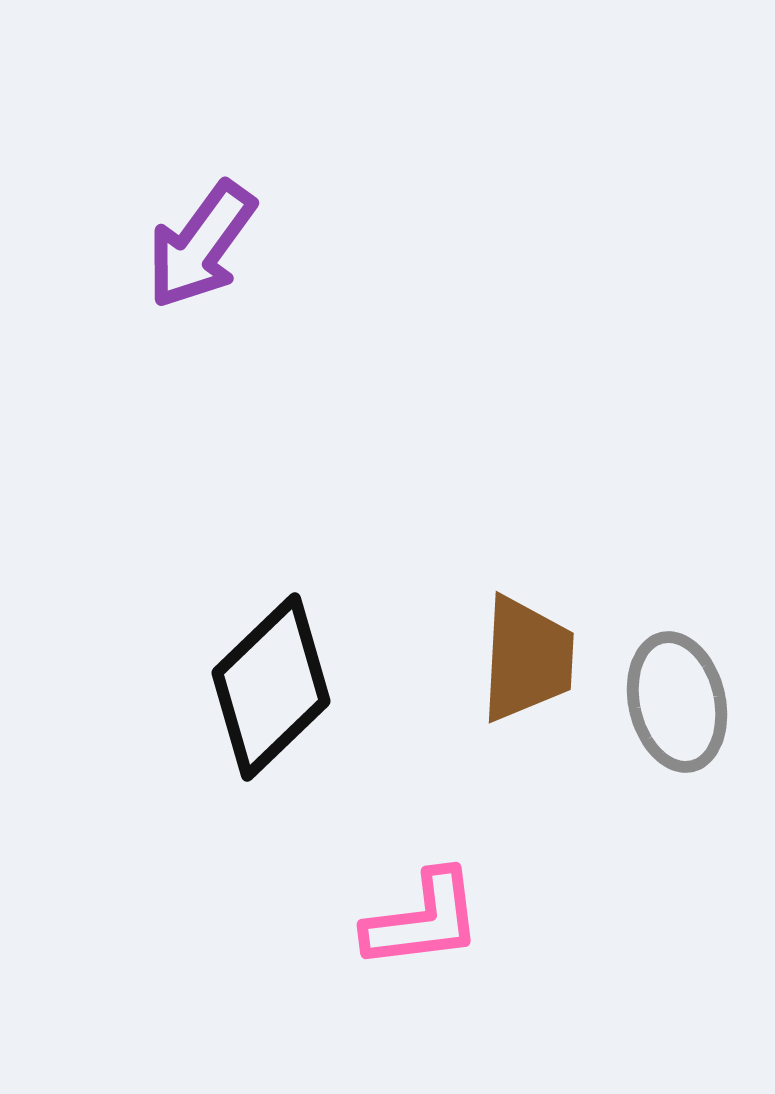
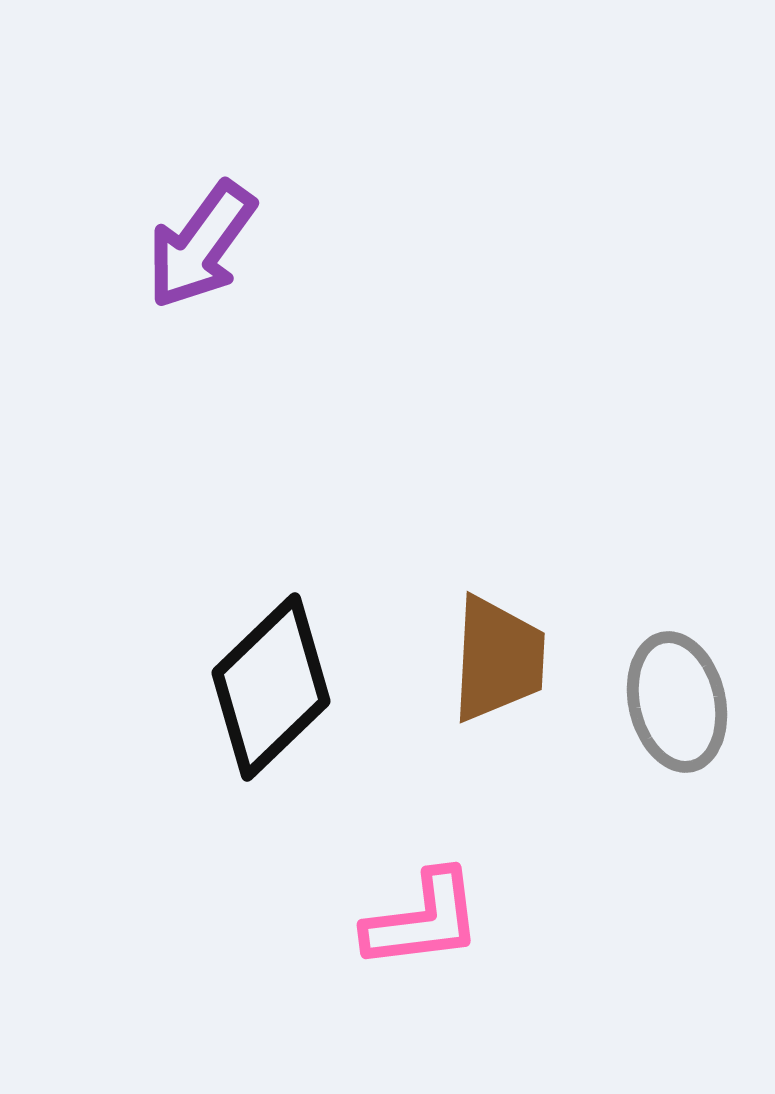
brown trapezoid: moved 29 px left
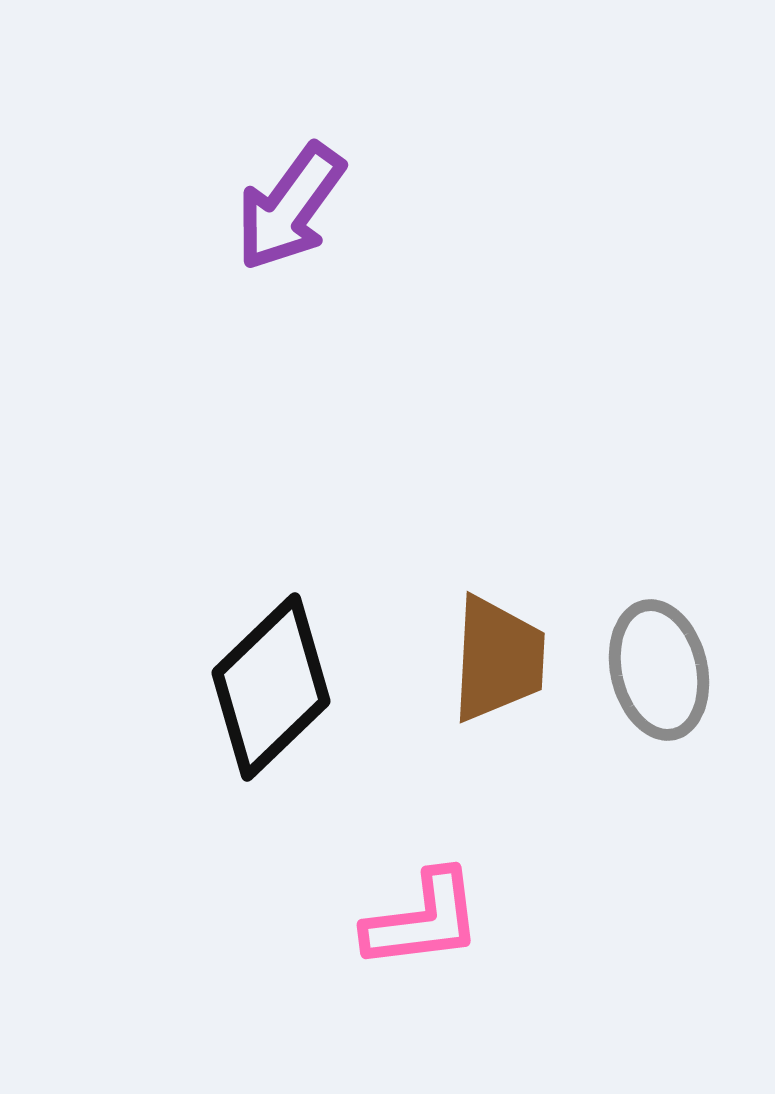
purple arrow: moved 89 px right, 38 px up
gray ellipse: moved 18 px left, 32 px up
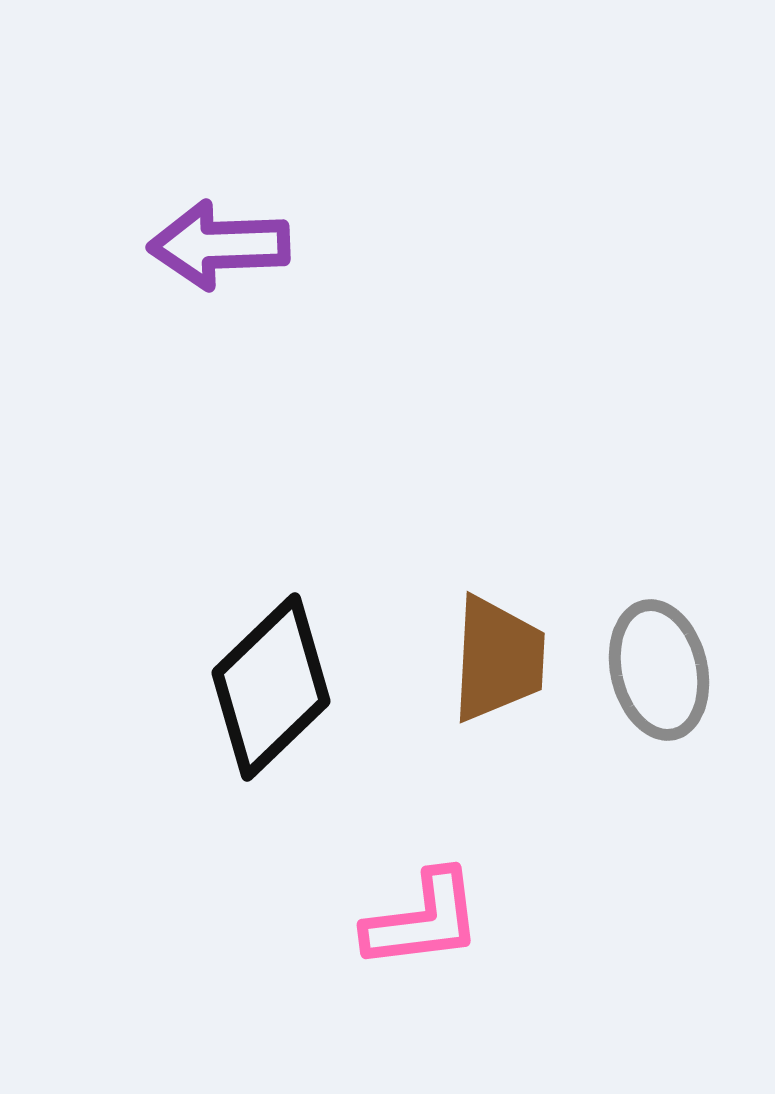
purple arrow: moved 71 px left, 38 px down; rotated 52 degrees clockwise
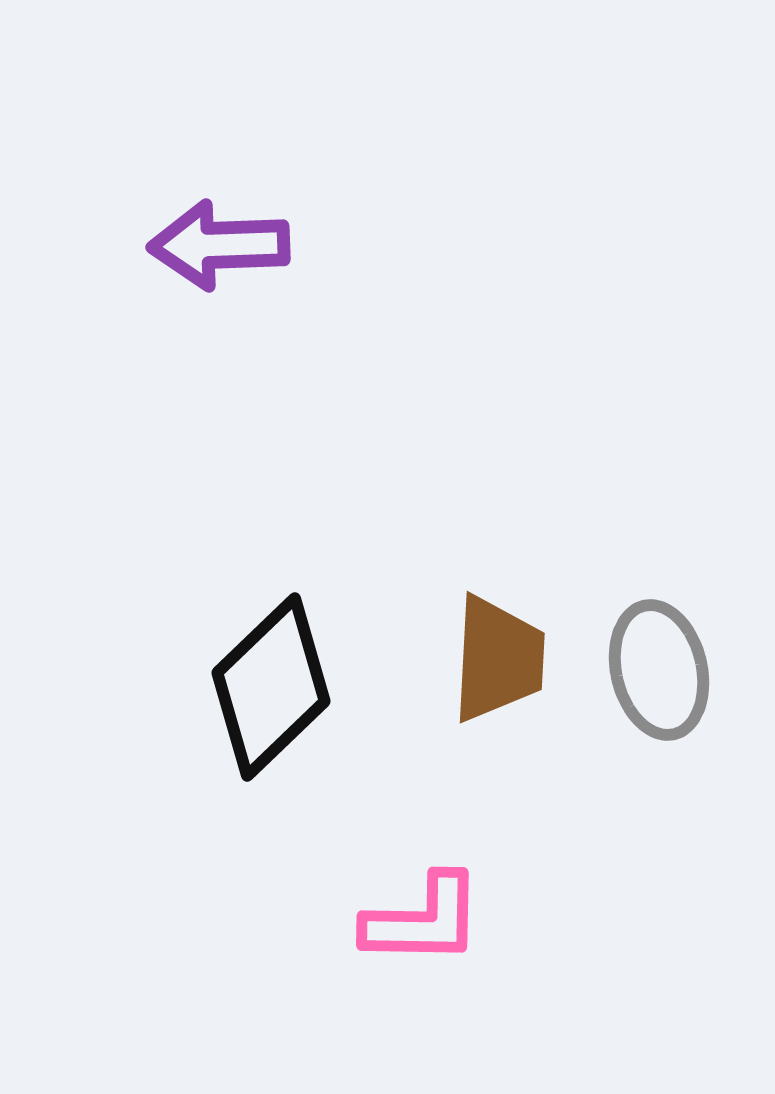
pink L-shape: rotated 8 degrees clockwise
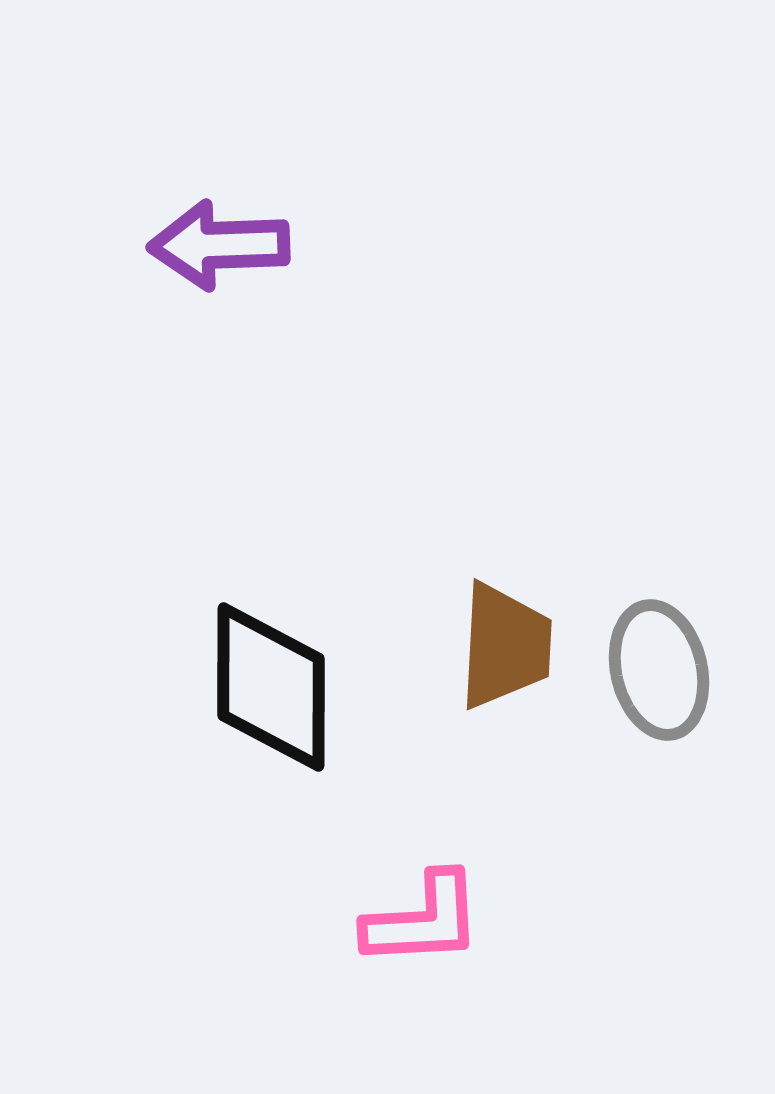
brown trapezoid: moved 7 px right, 13 px up
black diamond: rotated 46 degrees counterclockwise
pink L-shape: rotated 4 degrees counterclockwise
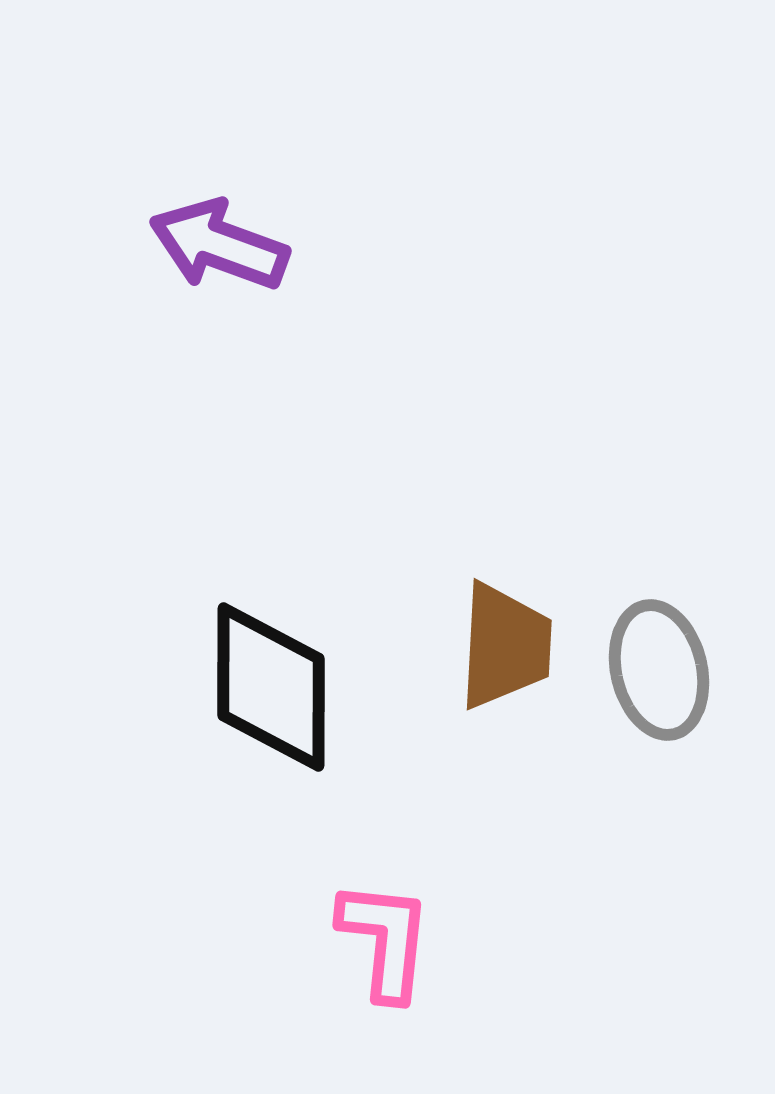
purple arrow: rotated 22 degrees clockwise
pink L-shape: moved 38 px left, 20 px down; rotated 81 degrees counterclockwise
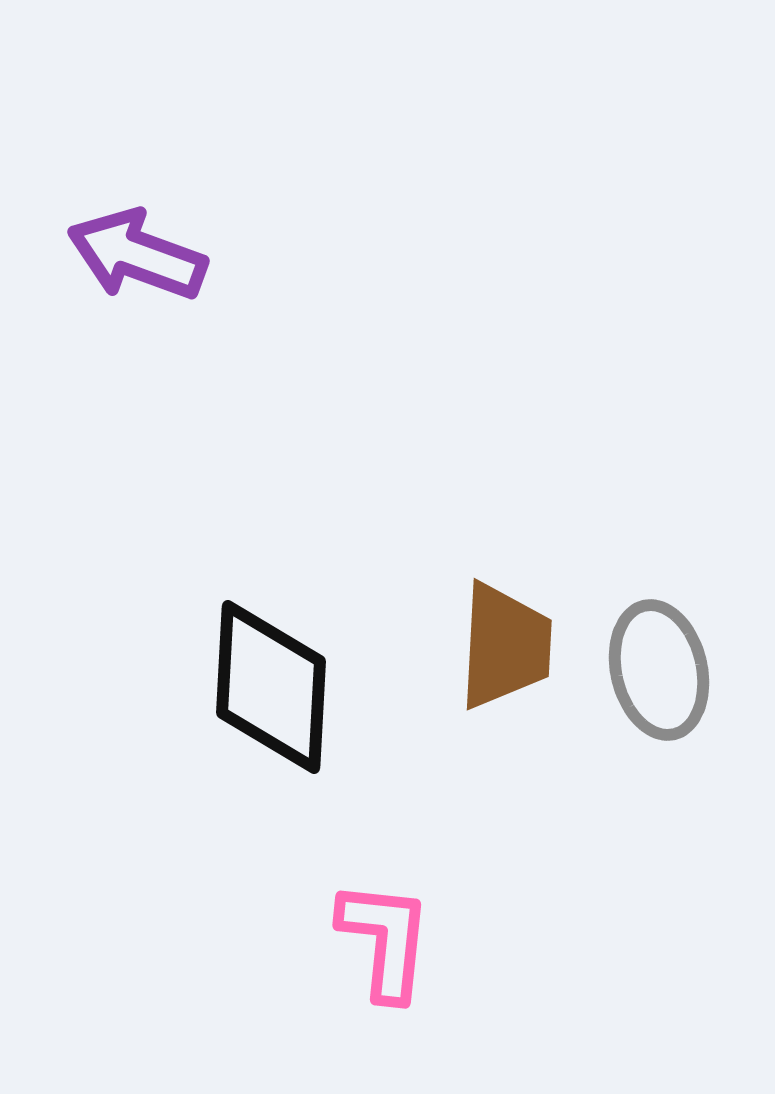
purple arrow: moved 82 px left, 10 px down
black diamond: rotated 3 degrees clockwise
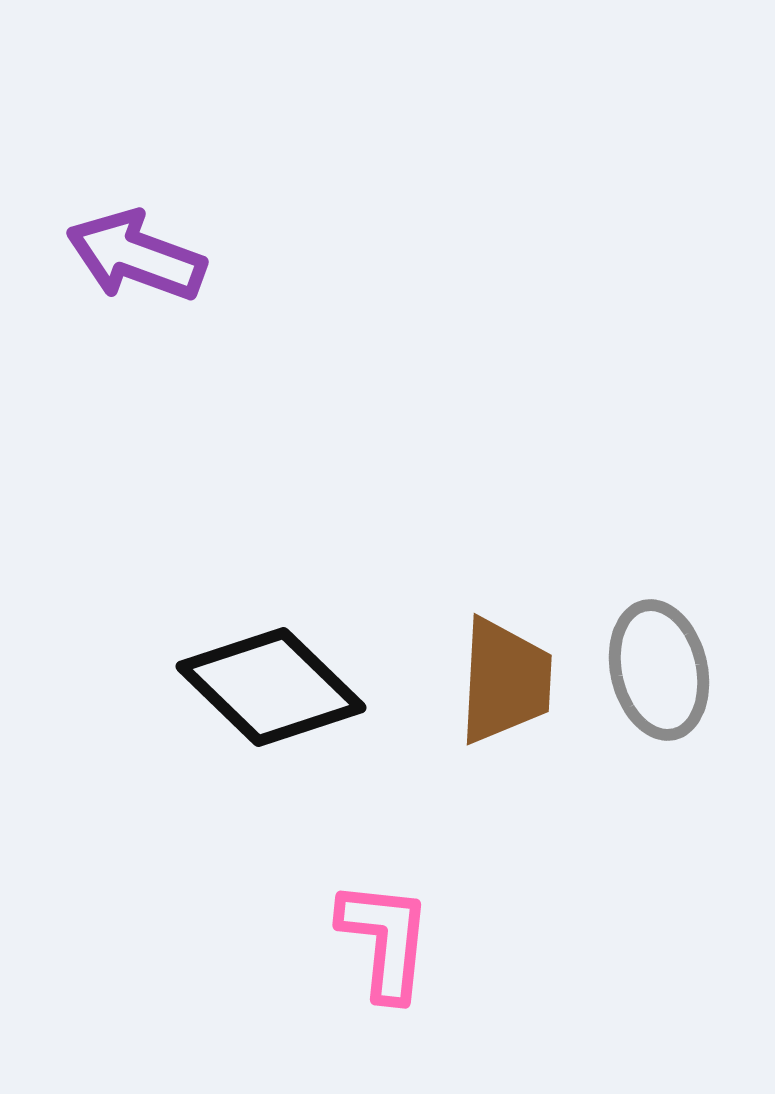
purple arrow: moved 1 px left, 1 px down
brown trapezoid: moved 35 px down
black diamond: rotated 49 degrees counterclockwise
